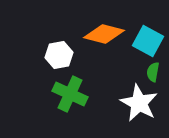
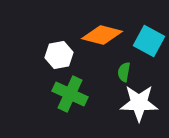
orange diamond: moved 2 px left, 1 px down
cyan square: moved 1 px right
green semicircle: moved 29 px left
white star: rotated 27 degrees counterclockwise
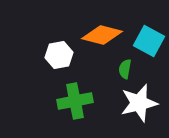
green semicircle: moved 1 px right, 3 px up
green cross: moved 5 px right, 7 px down; rotated 36 degrees counterclockwise
white star: rotated 15 degrees counterclockwise
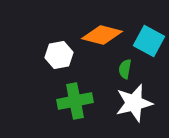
white star: moved 5 px left
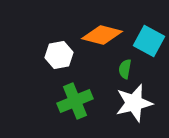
green cross: rotated 12 degrees counterclockwise
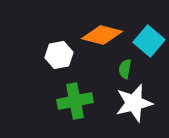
cyan square: rotated 12 degrees clockwise
green cross: rotated 12 degrees clockwise
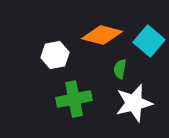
white hexagon: moved 4 px left
green semicircle: moved 5 px left
green cross: moved 1 px left, 2 px up
